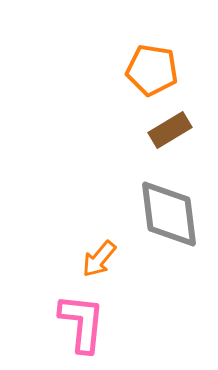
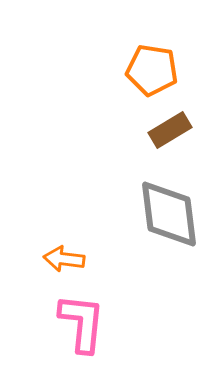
orange arrow: moved 35 px left; rotated 57 degrees clockwise
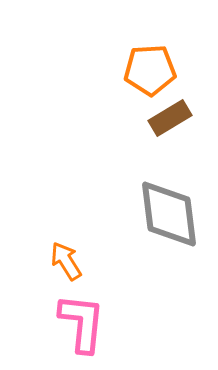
orange pentagon: moved 2 px left; rotated 12 degrees counterclockwise
brown rectangle: moved 12 px up
orange arrow: moved 2 px right, 2 px down; rotated 51 degrees clockwise
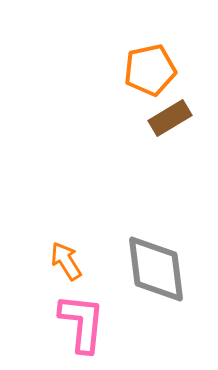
orange pentagon: rotated 9 degrees counterclockwise
gray diamond: moved 13 px left, 55 px down
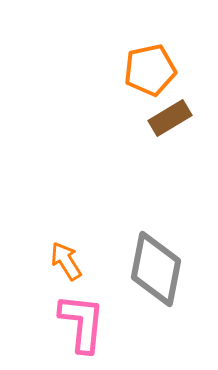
gray diamond: rotated 18 degrees clockwise
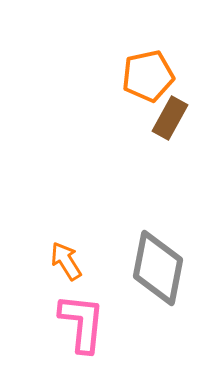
orange pentagon: moved 2 px left, 6 px down
brown rectangle: rotated 30 degrees counterclockwise
gray diamond: moved 2 px right, 1 px up
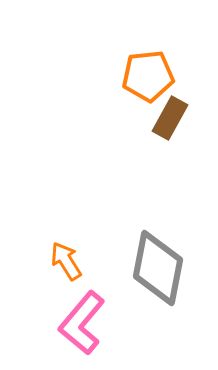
orange pentagon: rotated 6 degrees clockwise
pink L-shape: rotated 146 degrees counterclockwise
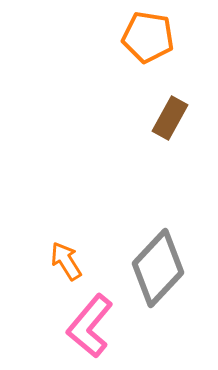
orange pentagon: moved 39 px up; rotated 15 degrees clockwise
gray diamond: rotated 32 degrees clockwise
pink L-shape: moved 8 px right, 3 px down
